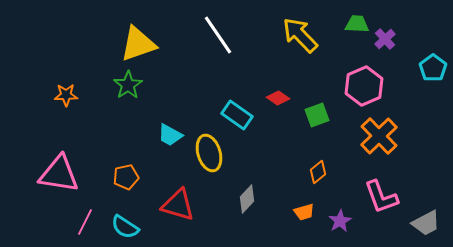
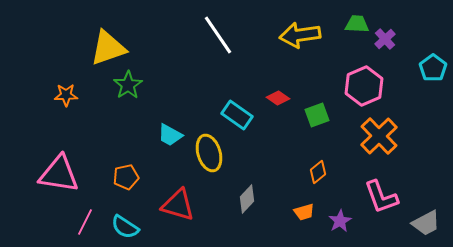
yellow arrow: rotated 54 degrees counterclockwise
yellow triangle: moved 30 px left, 4 px down
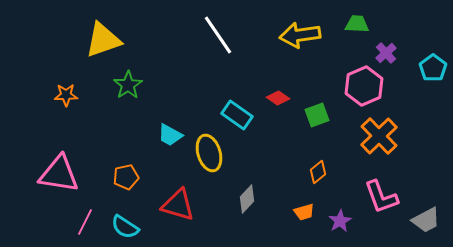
purple cross: moved 1 px right, 14 px down
yellow triangle: moved 5 px left, 8 px up
gray trapezoid: moved 3 px up
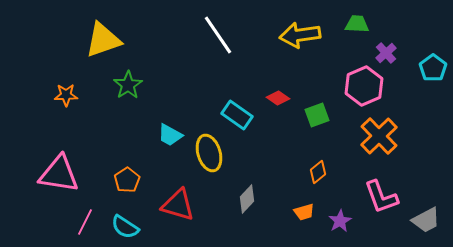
orange pentagon: moved 1 px right, 3 px down; rotated 20 degrees counterclockwise
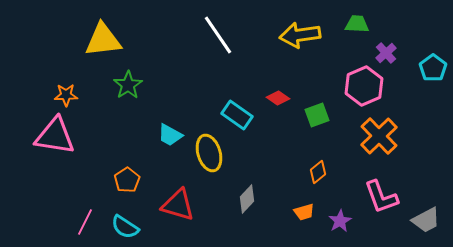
yellow triangle: rotated 12 degrees clockwise
pink triangle: moved 4 px left, 38 px up
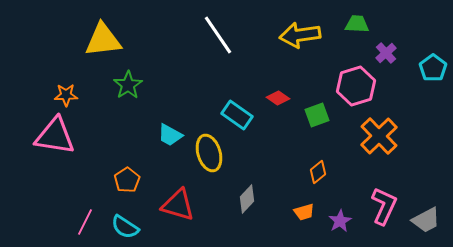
pink hexagon: moved 8 px left; rotated 6 degrees clockwise
pink L-shape: moved 3 px right, 9 px down; rotated 135 degrees counterclockwise
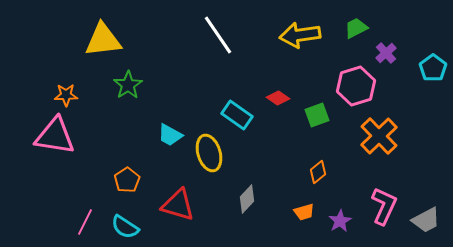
green trapezoid: moved 1 px left, 4 px down; rotated 30 degrees counterclockwise
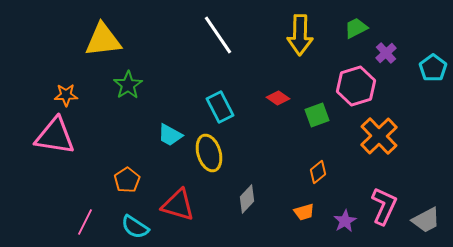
yellow arrow: rotated 81 degrees counterclockwise
cyan rectangle: moved 17 px left, 8 px up; rotated 28 degrees clockwise
purple star: moved 5 px right
cyan semicircle: moved 10 px right
